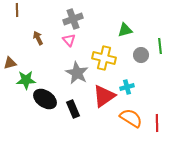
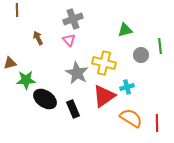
yellow cross: moved 5 px down
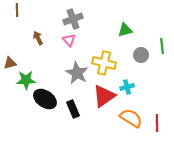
green line: moved 2 px right
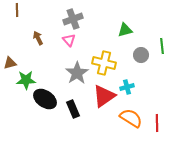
gray star: rotated 10 degrees clockwise
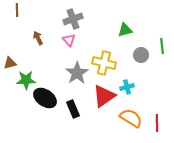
black ellipse: moved 1 px up
